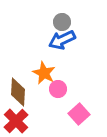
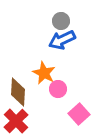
gray circle: moved 1 px left, 1 px up
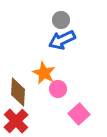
gray circle: moved 1 px up
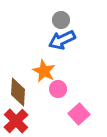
orange star: moved 2 px up
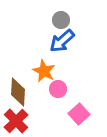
blue arrow: moved 1 px down; rotated 16 degrees counterclockwise
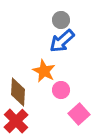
pink circle: moved 3 px right, 1 px down
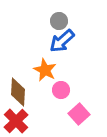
gray circle: moved 2 px left, 1 px down
orange star: moved 1 px right, 1 px up
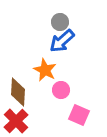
gray circle: moved 1 px right, 1 px down
pink square: moved 1 px down; rotated 25 degrees counterclockwise
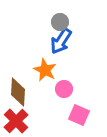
blue arrow: moved 1 px left; rotated 16 degrees counterclockwise
pink circle: moved 3 px right, 1 px up
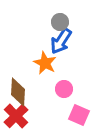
orange star: moved 7 px up
red cross: moved 5 px up
